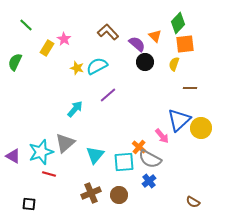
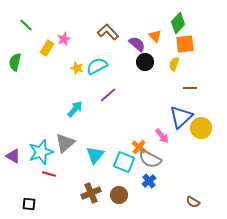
pink star: rotated 16 degrees clockwise
green semicircle: rotated 12 degrees counterclockwise
blue triangle: moved 2 px right, 3 px up
cyan square: rotated 25 degrees clockwise
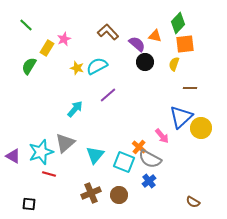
orange triangle: rotated 32 degrees counterclockwise
green semicircle: moved 14 px right, 4 px down; rotated 18 degrees clockwise
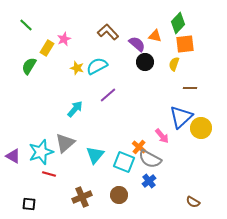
brown cross: moved 9 px left, 4 px down
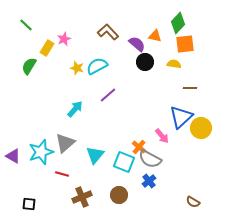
yellow semicircle: rotated 80 degrees clockwise
red line: moved 13 px right
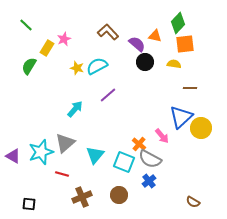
orange cross: moved 3 px up
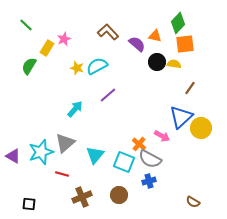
black circle: moved 12 px right
brown line: rotated 56 degrees counterclockwise
pink arrow: rotated 21 degrees counterclockwise
blue cross: rotated 24 degrees clockwise
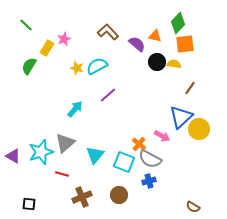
yellow circle: moved 2 px left, 1 px down
brown semicircle: moved 5 px down
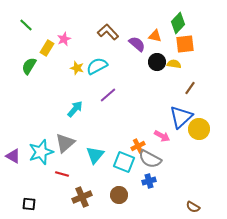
orange cross: moved 1 px left, 2 px down; rotated 24 degrees clockwise
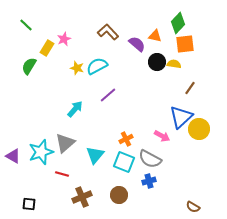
orange cross: moved 12 px left, 7 px up
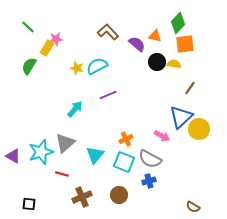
green line: moved 2 px right, 2 px down
pink star: moved 8 px left; rotated 16 degrees clockwise
purple line: rotated 18 degrees clockwise
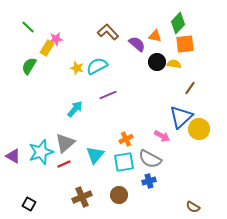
cyan square: rotated 30 degrees counterclockwise
red line: moved 2 px right, 10 px up; rotated 40 degrees counterclockwise
black square: rotated 24 degrees clockwise
